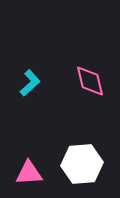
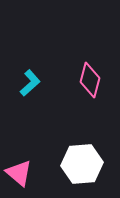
pink diamond: moved 1 px up; rotated 28 degrees clockwise
pink triangle: moved 10 px left; rotated 44 degrees clockwise
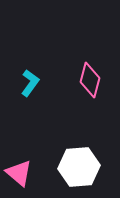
cyan L-shape: rotated 12 degrees counterclockwise
white hexagon: moved 3 px left, 3 px down
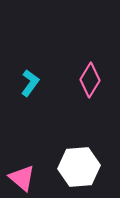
pink diamond: rotated 16 degrees clockwise
pink triangle: moved 3 px right, 5 px down
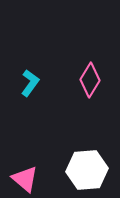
white hexagon: moved 8 px right, 3 px down
pink triangle: moved 3 px right, 1 px down
